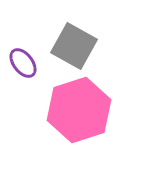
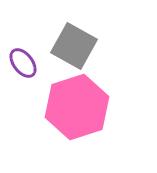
pink hexagon: moved 2 px left, 3 px up
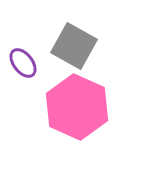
pink hexagon: rotated 18 degrees counterclockwise
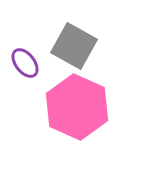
purple ellipse: moved 2 px right
